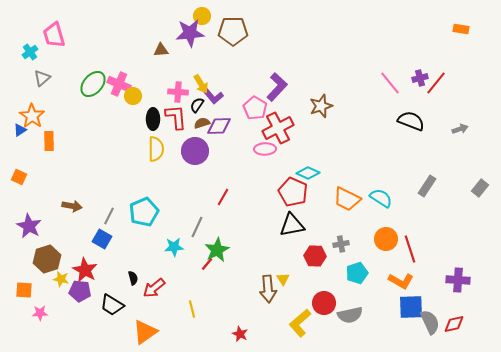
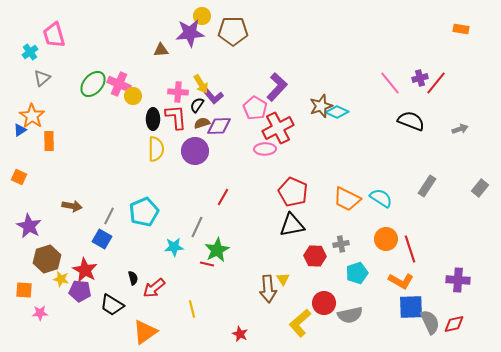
cyan diamond at (308, 173): moved 29 px right, 61 px up
red line at (207, 264): rotated 64 degrees clockwise
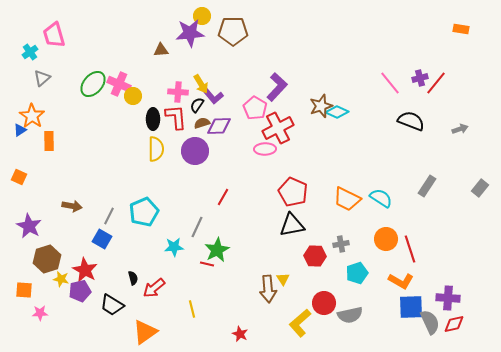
purple cross at (458, 280): moved 10 px left, 18 px down
purple pentagon at (80, 291): rotated 20 degrees counterclockwise
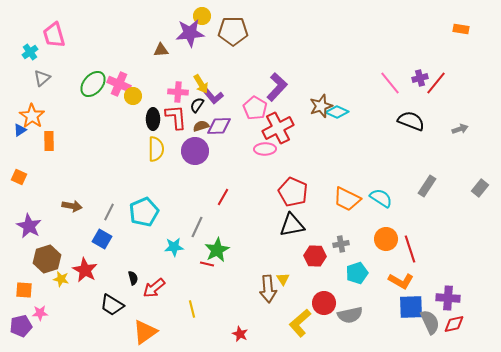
brown semicircle at (202, 123): moved 1 px left, 3 px down
gray line at (109, 216): moved 4 px up
purple pentagon at (80, 291): moved 59 px left, 35 px down
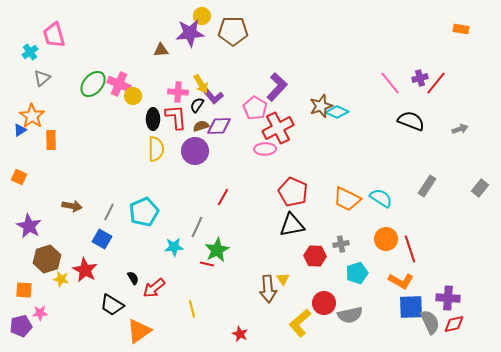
orange rectangle at (49, 141): moved 2 px right, 1 px up
black semicircle at (133, 278): rotated 16 degrees counterclockwise
orange triangle at (145, 332): moved 6 px left, 1 px up
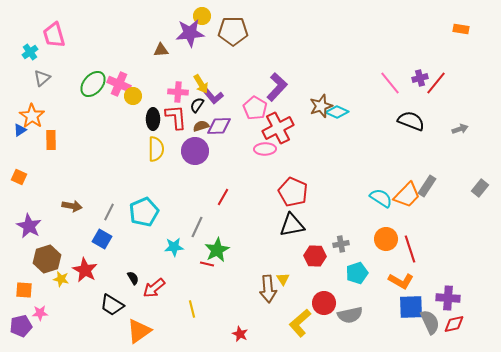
orange trapezoid at (347, 199): moved 60 px right, 4 px up; rotated 72 degrees counterclockwise
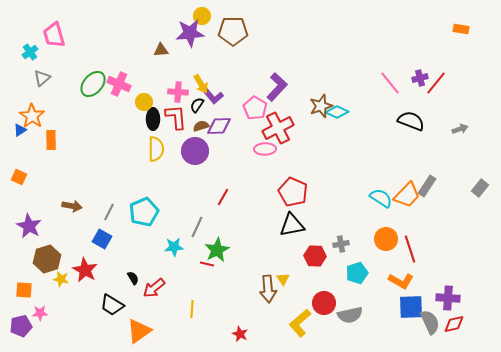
yellow circle at (133, 96): moved 11 px right, 6 px down
yellow line at (192, 309): rotated 18 degrees clockwise
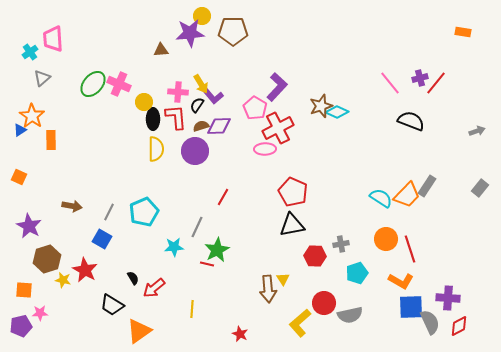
orange rectangle at (461, 29): moved 2 px right, 3 px down
pink trapezoid at (54, 35): moved 1 px left, 4 px down; rotated 12 degrees clockwise
gray arrow at (460, 129): moved 17 px right, 2 px down
yellow star at (61, 279): moved 2 px right, 1 px down
red diamond at (454, 324): moved 5 px right, 2 px down; rotated 15 degrees counterclockwise
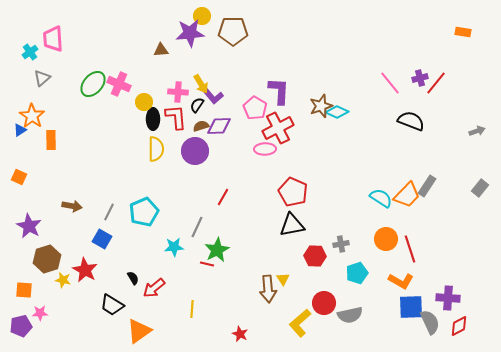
purple L-shape at (277, 87): moved 2 px right, 4 px down; rotated 40 degrees counterclockwise
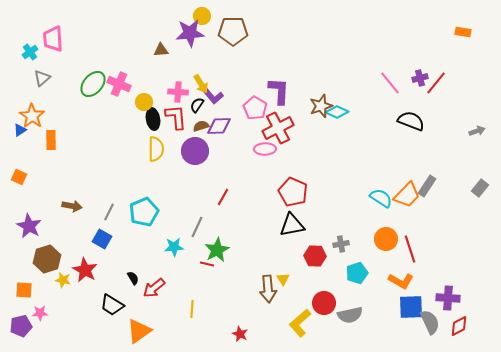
black ellipse at (153, 119): rotated 10 degrees counterclockwise
